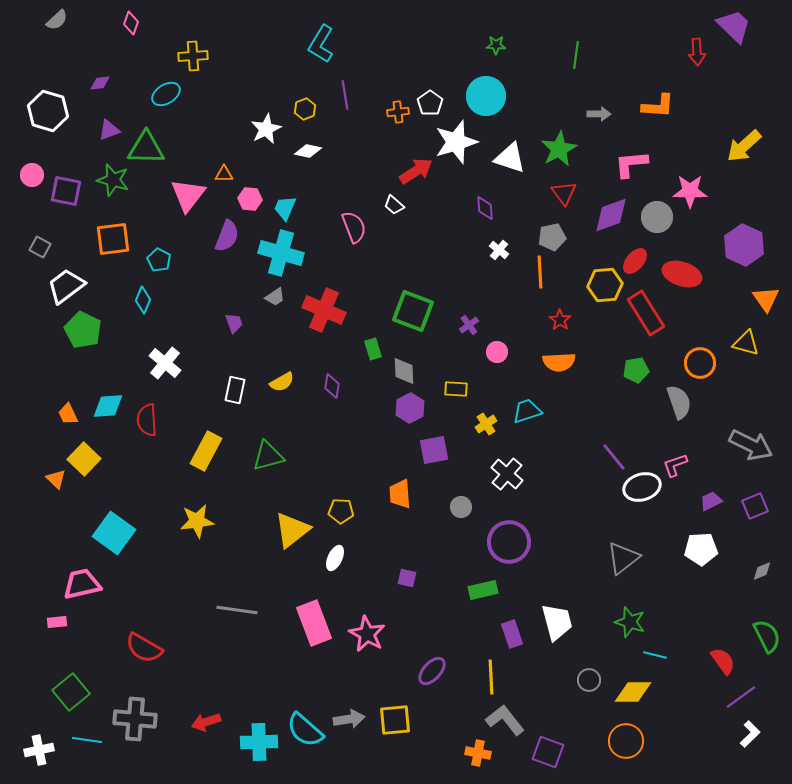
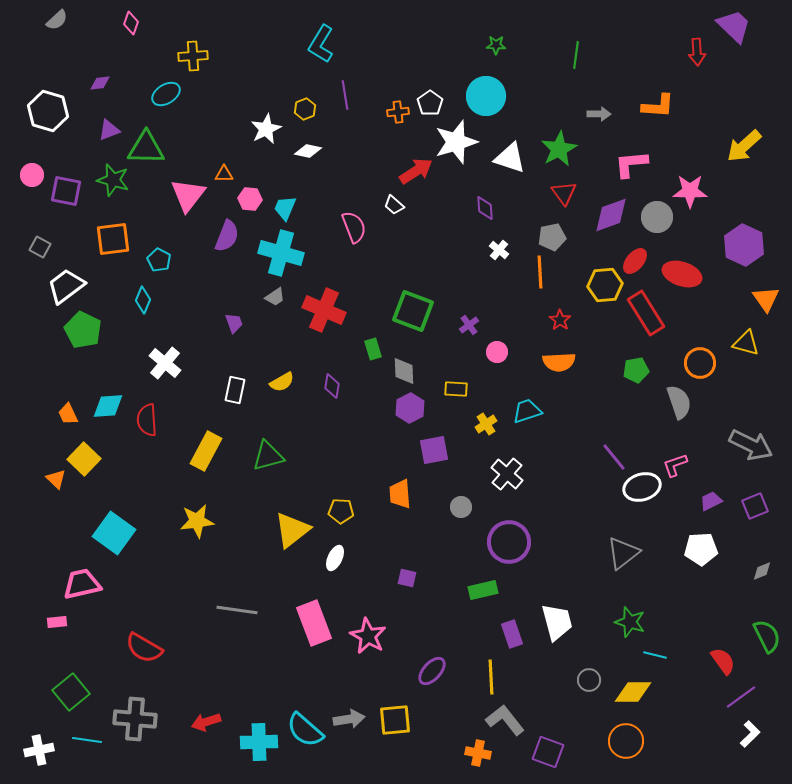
gray triangle at (623, 558): moved 5 px up
pink star at (367, 634): moved 1 px right, 2 px down
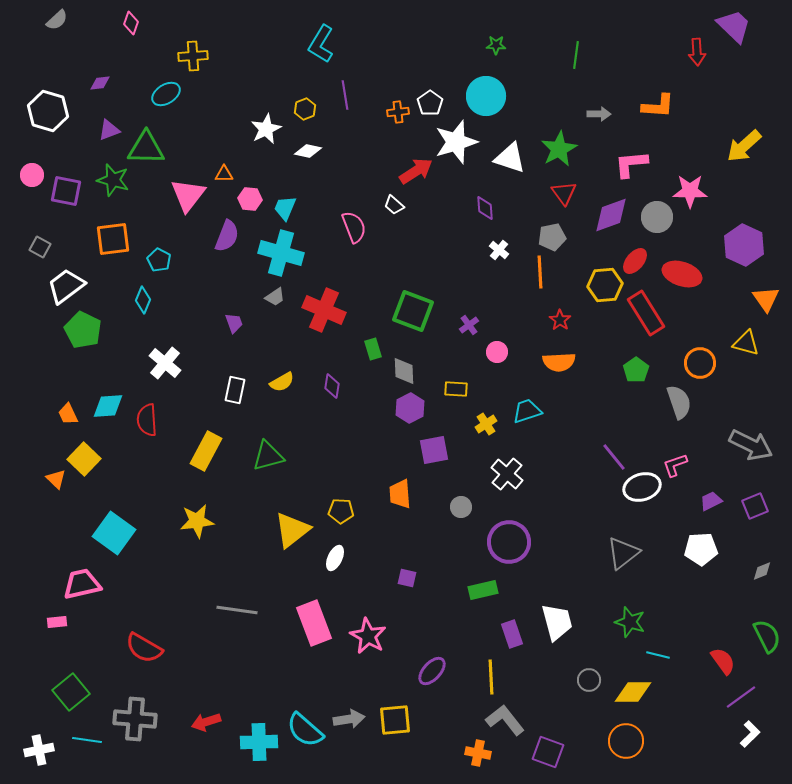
green pentagon at (636, 370): rotated 25 degrees counterclockwise
cyan line at (655, 655): moved 3 px right
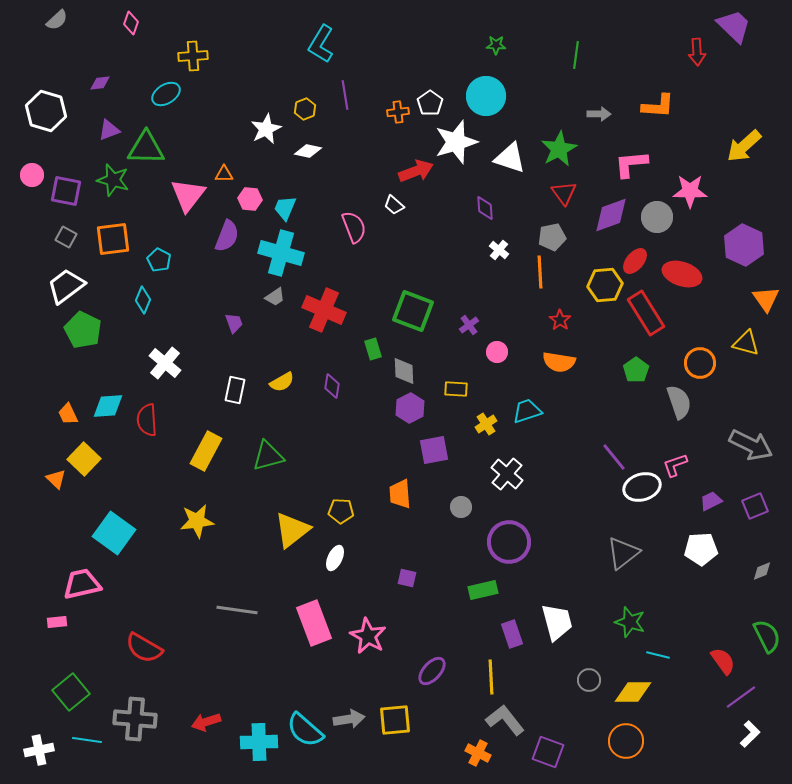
white hexagon at (48, 111): moved 2 px left
red arrow at (416, 171): rotated 12 degrees clockwise
gray square at (40, 247): moved 26 px right, 10 px up
orange semicircle at (559, 362): rotated 12 degrees clockwise
orange cross at (478, 753): rotated 15 degrees clockwise
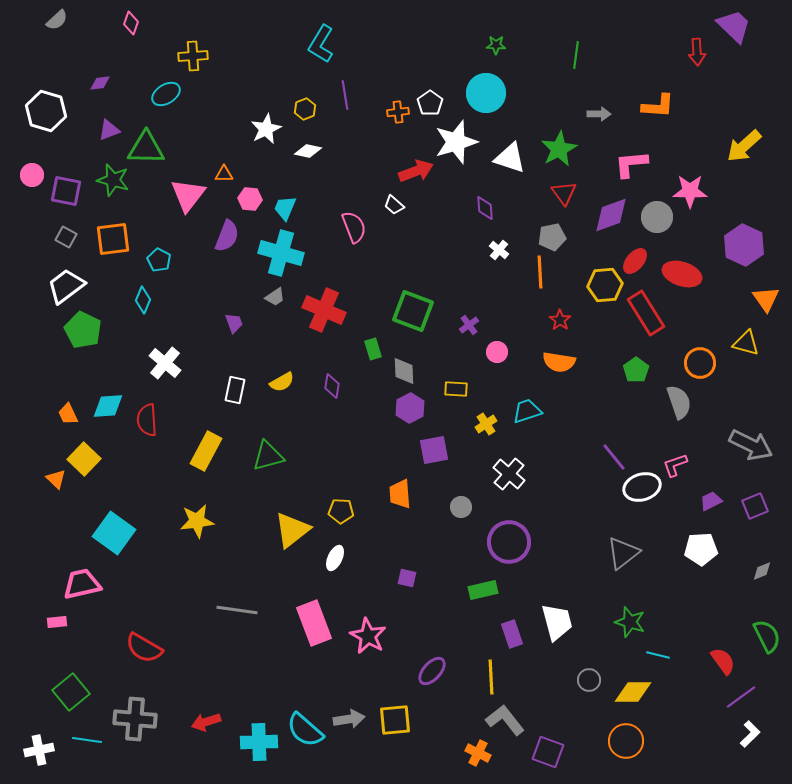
cyan circle at (486, 96): moved 3 px up
white cross at (507, 474): moved 2 px right
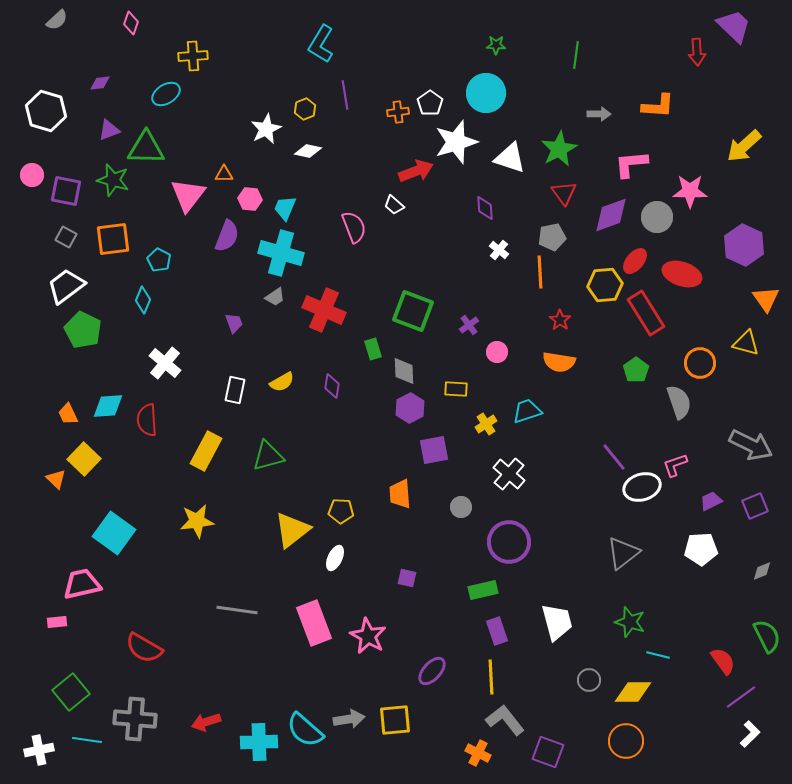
purple rectangle at (512, 634): moved 15 px left, 3 px up
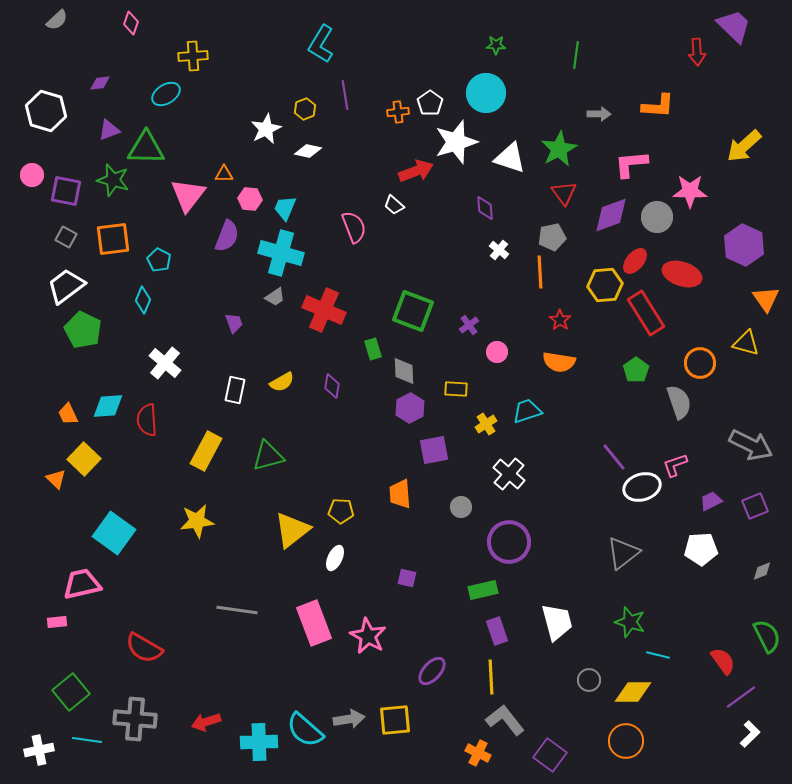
purple square at (548, 752): moved 2 px right, 3 px down; rotated 16 degrees clockwise
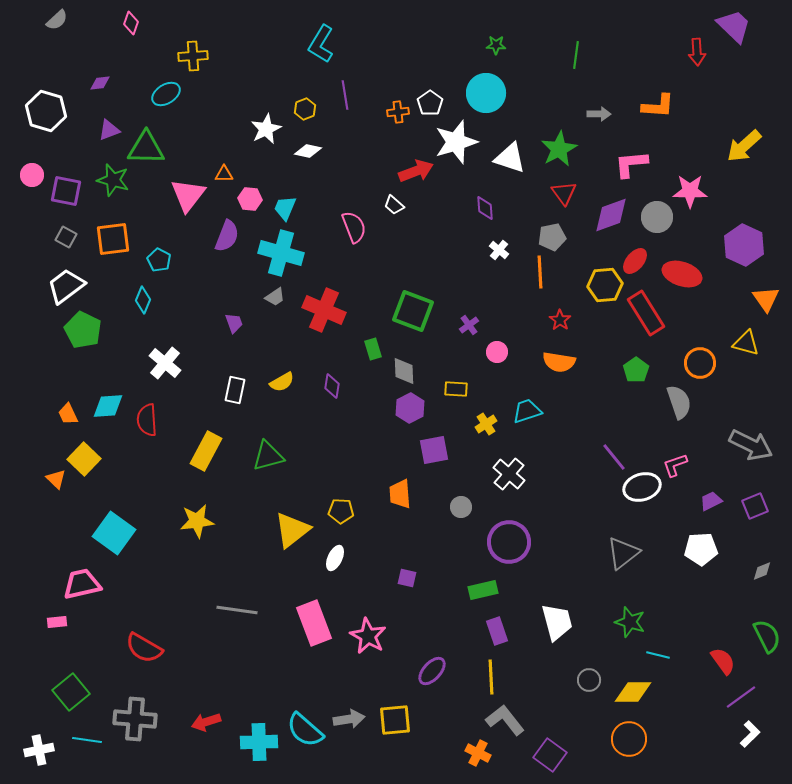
orange circle at (626, 741): moved 3 px right, 2 px up
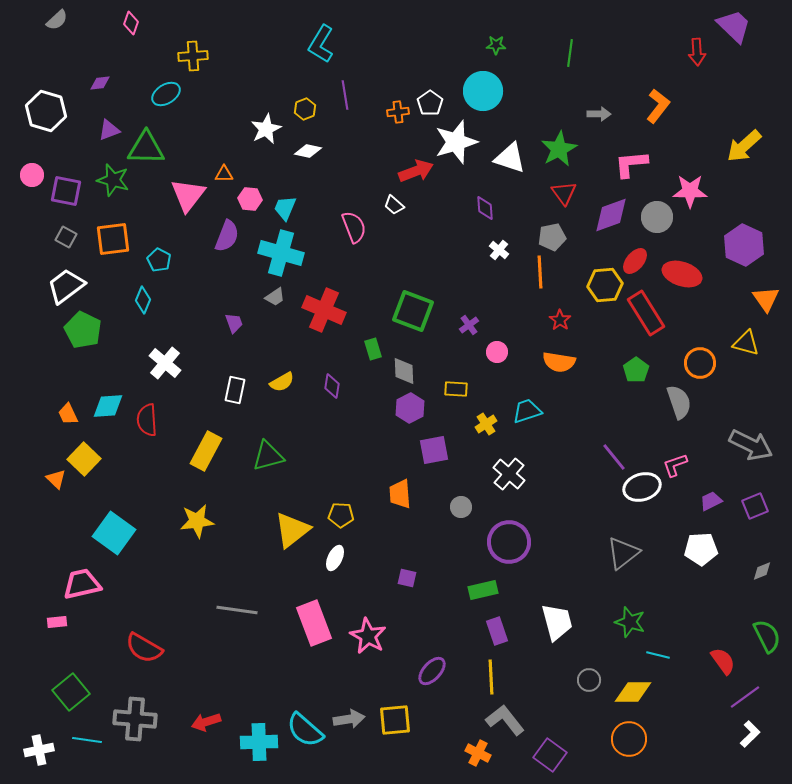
green line at (576, 55): moved 6 px left, 2 px up
cyan circle at (486, 93): moved 3 px left, 2 px up
orange L-shape at (658, 106): rotated 56 degrees counterclockwise
yellow pentagon at (341, 511): moved 4 px down
purple line at (741, 697): moved 4 px right
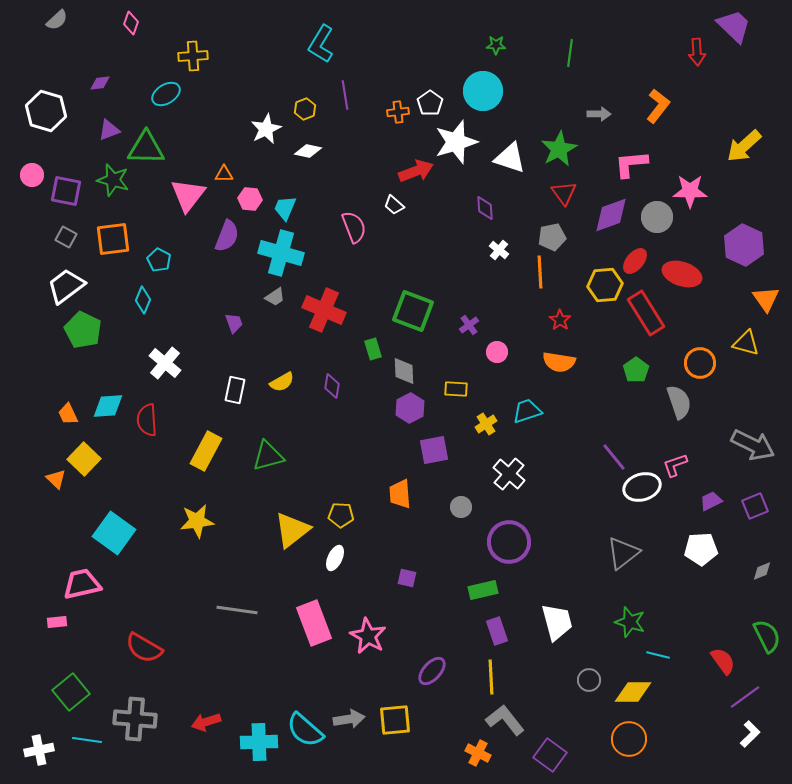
gray arrow at (751, 445): moved 2 px right
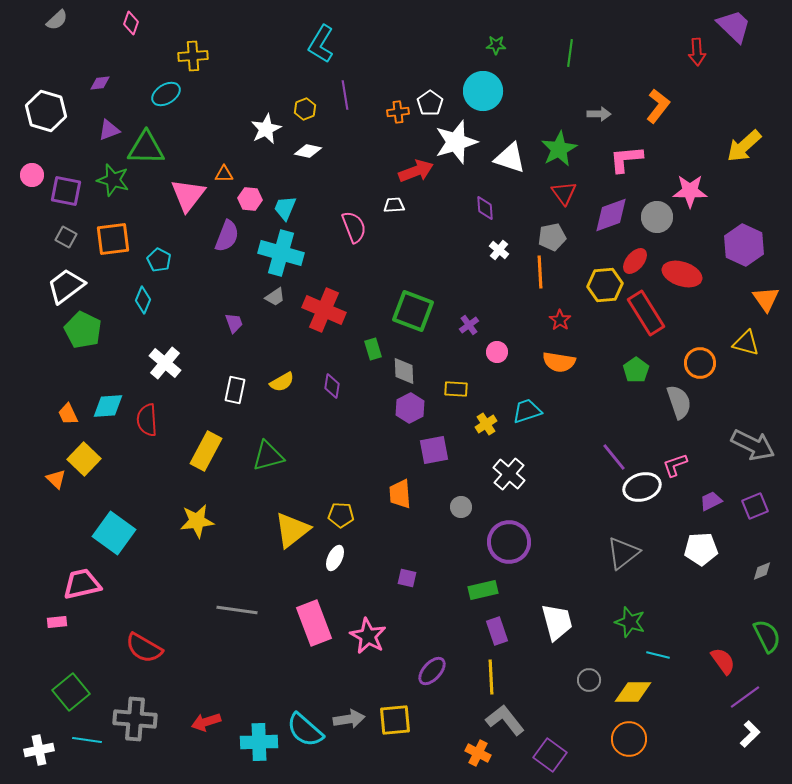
pink L-shape at (631, 164): moved 5 px left, 5 px up
white trapezoid at (394, 205): rotated 135 degrees clockwise
